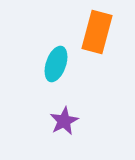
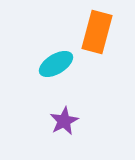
cyan ellipse: rotated 40 degrees clockwise
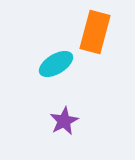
orange rectangle: moved 2 px left
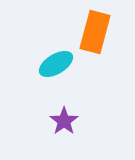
purple star: rotated 8 degrees counterclockwise
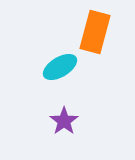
cyan ellipse: moved 4 px right, 3 px down
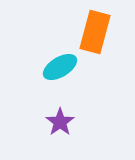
purple star: moved 4 px left, 1 px down
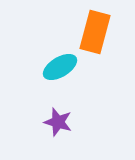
purple star: moved 2 px left; rotated 20 degrees counterclockwise
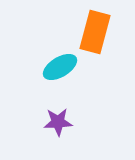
purple star: rotated 20 degrees counterclockwise
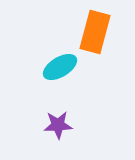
purple star: moved 3 px down
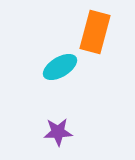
purple star: moved 7 px down
